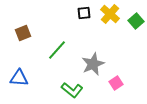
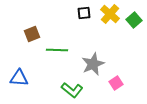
green square: moved 2 px left, 1 px up
brown square: moved 9 px right, 1 px down
green line: rotated 50 degrees clockwise
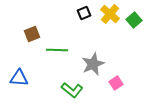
black square: rotated 16 degrees counterclockwise
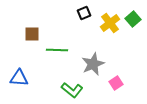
yellow cross: moved 9 px down; rotated 12 degrees clockwise
green square: moved 1 px left, 1 px up
brown square: rotated 21 degrees clockwise
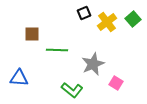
yellow cross: moved 3 px left, 1 px up
pink square: rotated 24 degrees counterclockwise
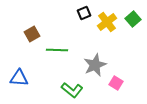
brown square: rotated 28 degrees counterclockwise
gray star: moved 2 px right, 1 px down
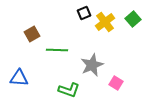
yellow cross: moved 2 px left
gray star: moved 3 px left
green L-shape: moved 3 px left; rotated 20 degrees counterclockwise
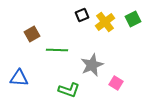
black square: moved 2 px left, 2 px down
green square: rotated 14 degrees clockwise
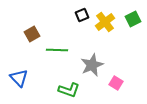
blue triangle: rotated 42 degrees clockwise
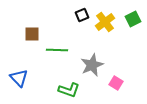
brown square: rotated 28 degrees clockwise
